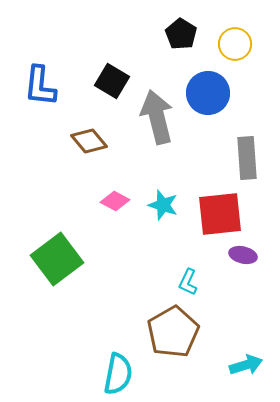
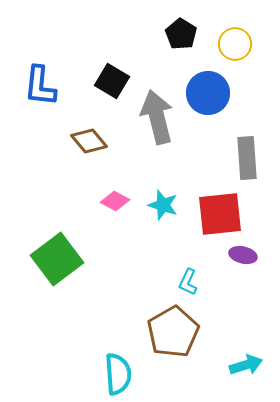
cyan semicircle: rotated 15 degrees counterclockwise
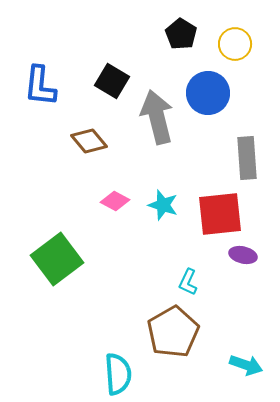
cyan arrow: rotated 36 degrees clockwise
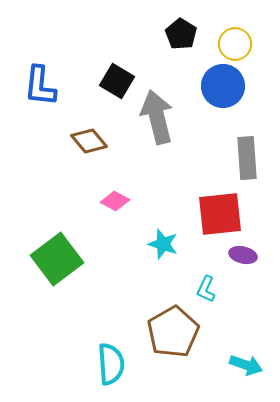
black square: moved 5 px right
blue circle: moved 15 px right, 7 px up
cyan star: moved 39 px down
cyan L-shape: moved 18 px right, 7 px down
cyan semicircle: moved 7 px left, 10 px up
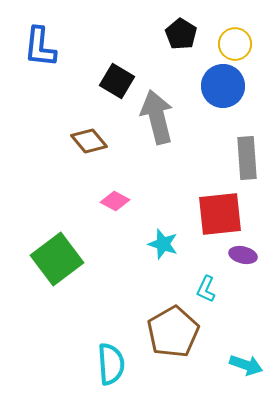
blue L-shape: moved 39 px up
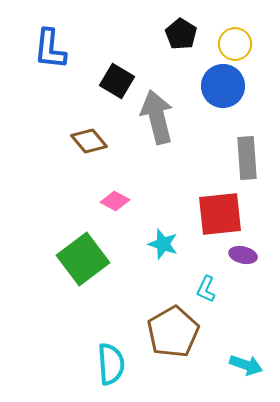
blue L-shape: moved 10 px right, 2 px down
green square: moved 26 px right
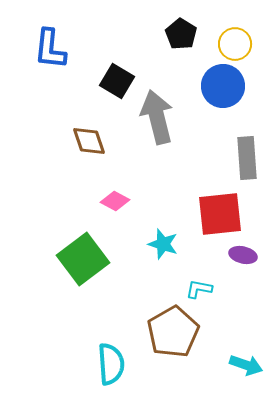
brown diamond: rotated 21 degrees clockwise
cyan L-shape: moved 7 px left; rotated 76 degrees clockwise
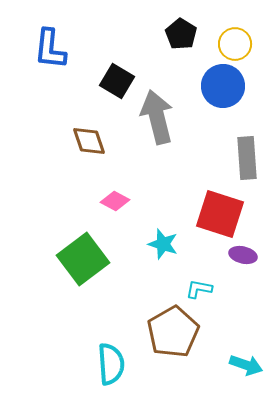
red square: rotated 24 degrees clockwise
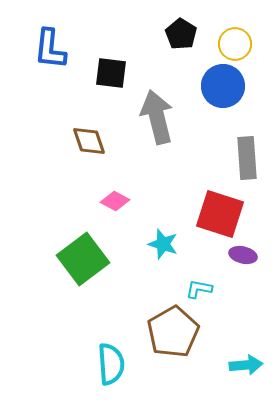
black square: moved 6 px left, 8 px up; rotated 24 degrees counterclockwise
cyan arrow: rotated 24 degrees counterclockwise
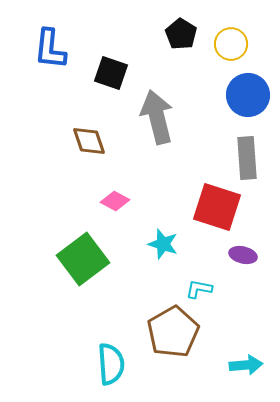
yellow circle: moved 4 px left
black square: rotated 12 degrees clockwise
blue circle: moved 25 px right, 9 px down
red square: moved 3 px left, 7 px up
